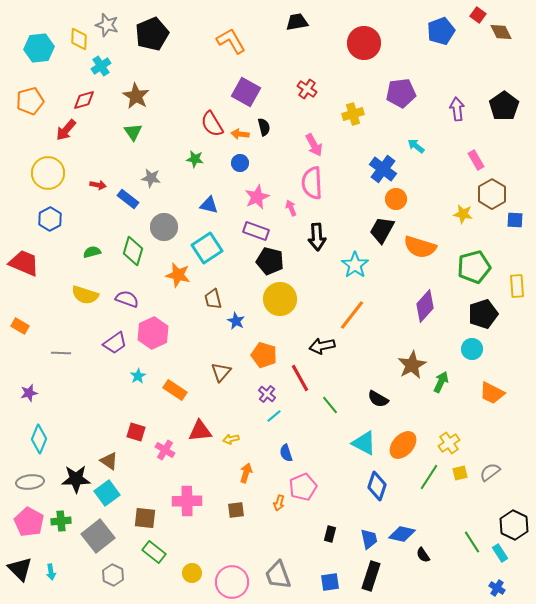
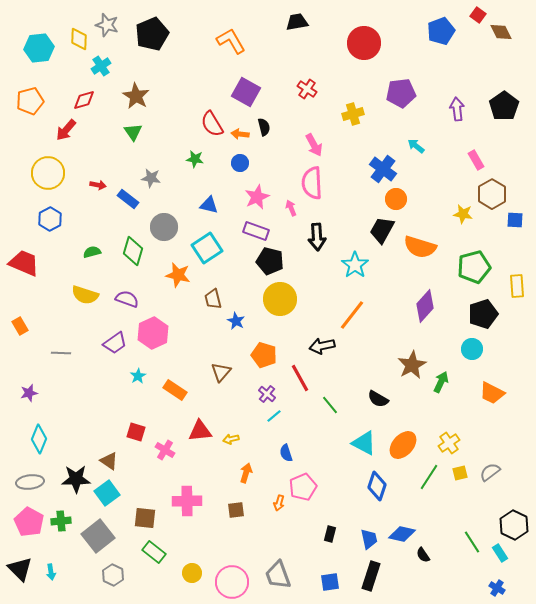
orange rectangle at (20, 326): rotated 30 degrees clockwise
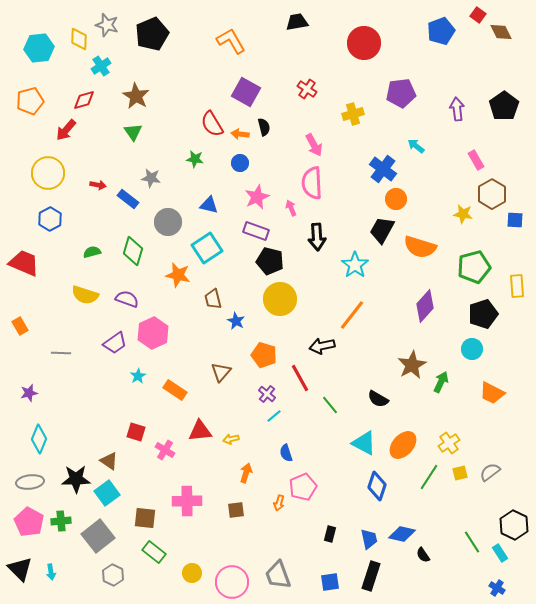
gray circle at (164, 227): moved 4 px right, 5 px up
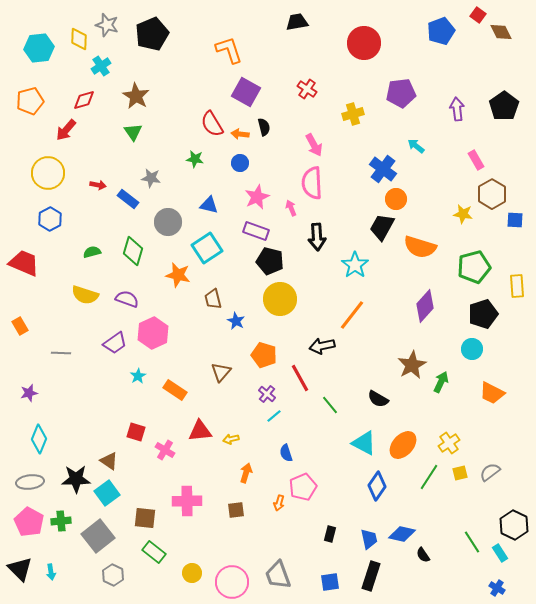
orange L-shape at (231, 41): moved 2 px left, 9 px down; rotated 12 degrees clockwise
black trapezoid at (382, 230): moved 3 px up
blue diamond at (377, 486): rotated 16 degrees clockwise
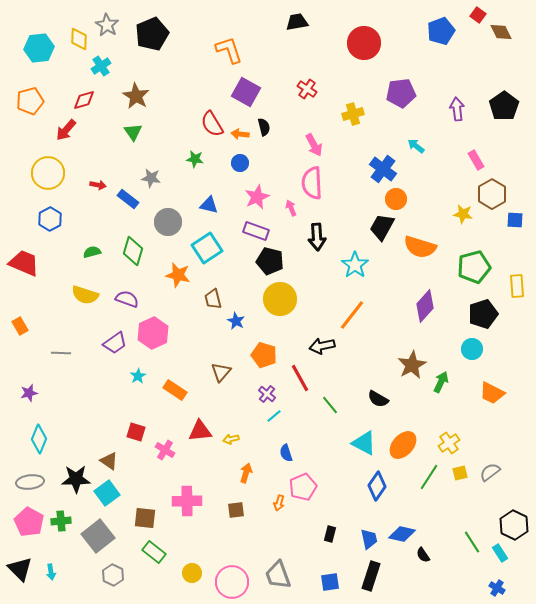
gray star at (107, 25): rotated 15 degrees clockwise
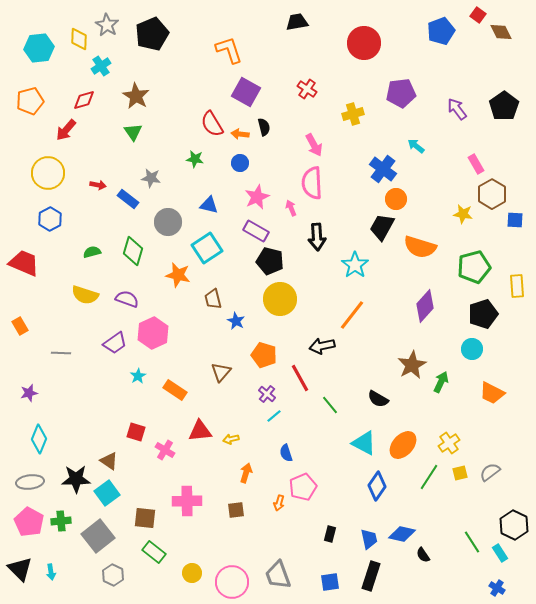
purple arrow at (457, 109): rotated 30 degrees counterclockwise
pink rectangle at (476, 160): moved 4 px down
purple rectangle at (256, 231): rotated 10 degrees clockwise
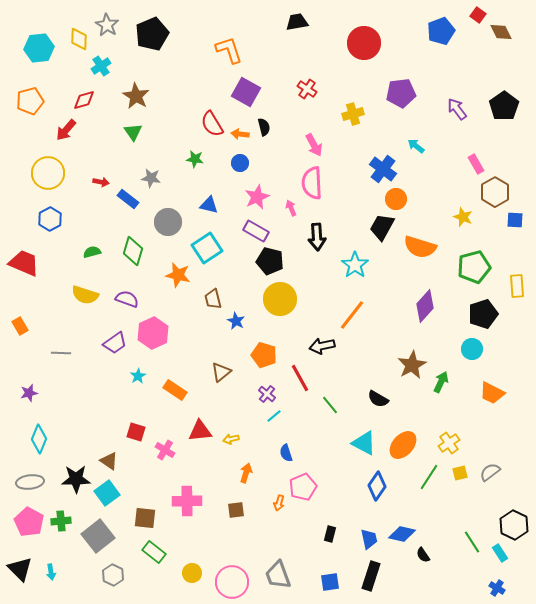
red arrow at (98, 185): moved 3 px right, 3 px up
brown hexagon at (492, 194): moved 3 px right, 2 px up
yellow star at (463, 214): moved 3 px down; rotated 12 degrees clockwise
brown triangle at (221, 372): rotated 10 degrees clockwise
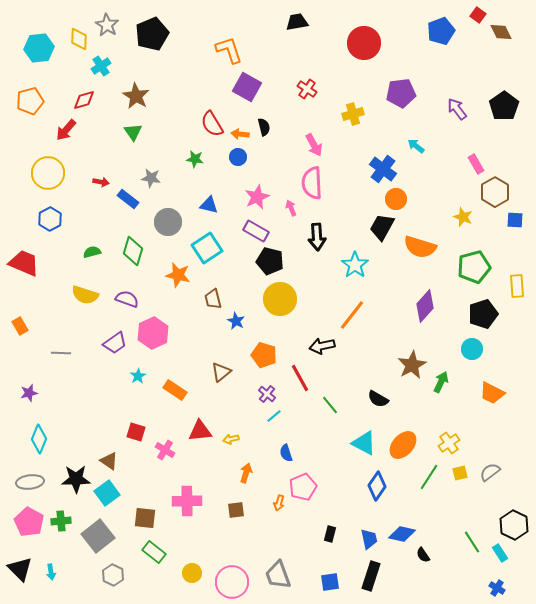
purple square at (246, 92): moved 1 px right, 5 px up
blue circle at (240, 163): moved 2 px left, 6 px up
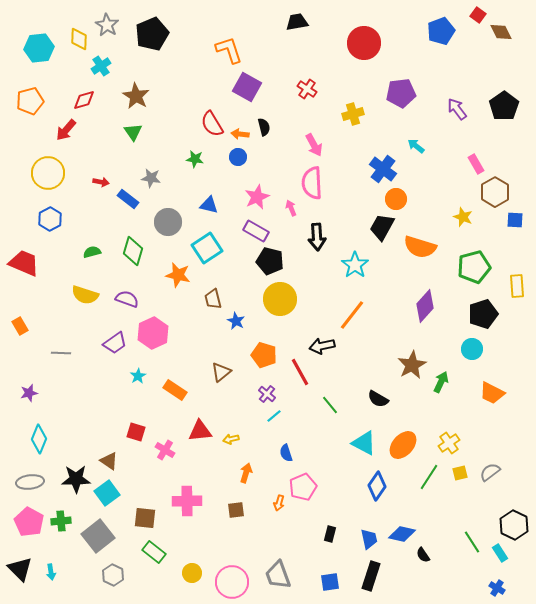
red line at (300, 378): moved 6 px up
